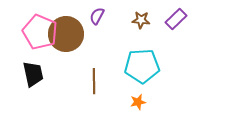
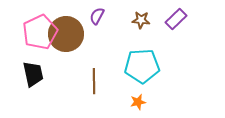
pink pentagon: rotated 24 degrees clockwise
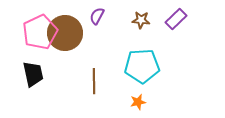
brown circle: moved 1 px left, 1 px up
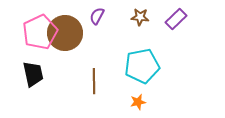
brown star: moved 1 px left, 3 px up
cyan pentagon: rotated 8 degrees counterclockwise
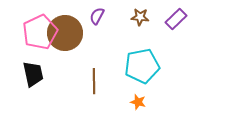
orange star: rotated 28 degrees clockwise
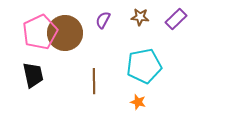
purple semicircle: moved 6 px right, 4 px down
cyan pentagon: moved 2 px right
black trapezoid: moved 1 px down
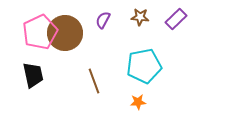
brown line: rotated 20 degrees counterclockwise
orange star: rotated 21 degrees counterclockwise
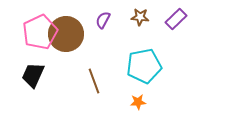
brown circle: moved 1 px right, 1 px down
black trapezoid: rotated 144 degrees counterclockwise
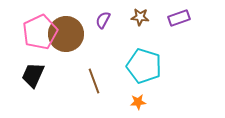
purple rectangle: moved 3 px right, 1 px up; rotated 25 degrees clockwise
cyan pentagon: rotated 28 degrees clockwise
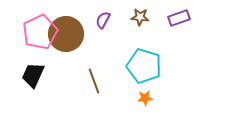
orange star: moved 7 px right, 4 px up
